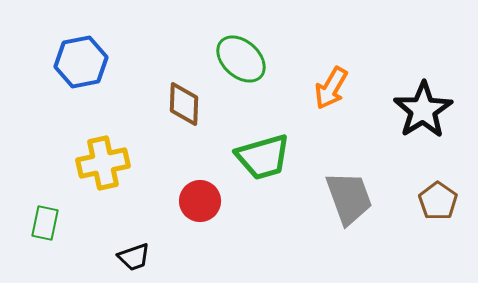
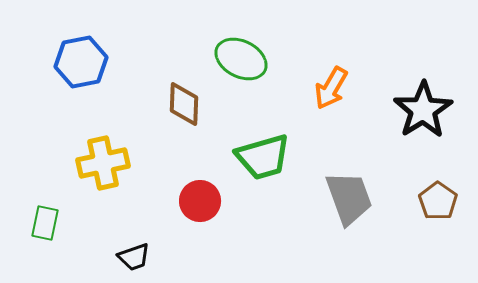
green ellipse: rotated 15 degrees counterclockwise
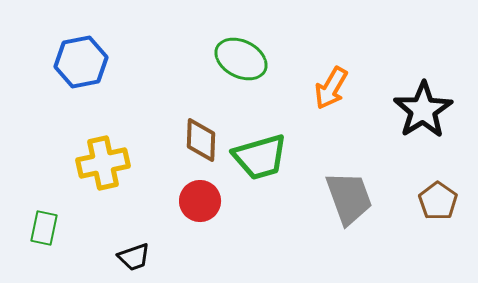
brown diamond: moved 17 px right, 36 px down
green trapezoid: moved 3 px left
green rectangle: moved 1 px left, 5 px down
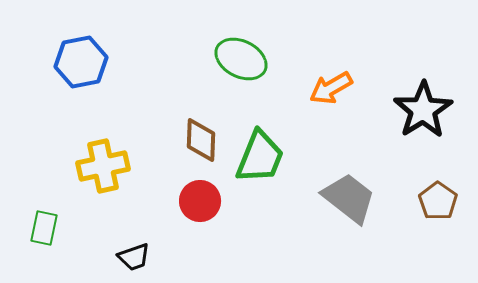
orange arrow: rotated 30 degrees clockwise
green trapezoid: rotated 52 degrees counterclockwise
yellow cross: moved 3 px down
gray trapezoid: rotated 32 degrees counterclockwise
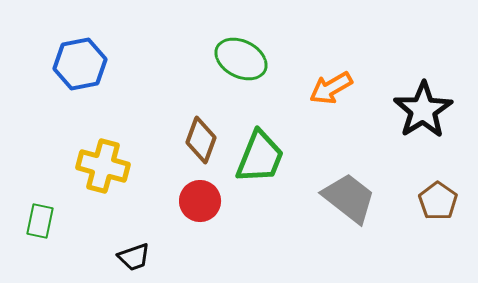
blue hexagon: moved 1 px left, 2 px down
brown diamond: rotated 18 degrees clockwise
yellow cross: rotated 27 degrees clockwise
green rectangle: moved 4 px left, 7 px up
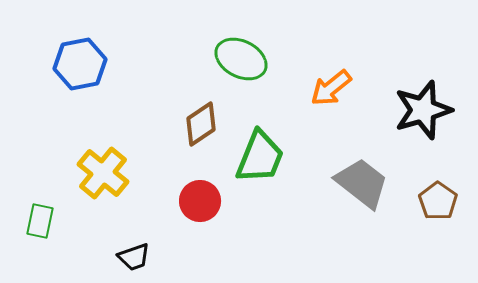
orange arrow: rotated 9 degrees counterclockwise
black star: rotated 16 degrees clockwise
brown diamond: moved 16 px up; rotated 36 degrees clockwise
yellow cross: moved 7 px down; rotated 24 degrees clockwise
gray trapezoid: moved 13 px right, 15 px up
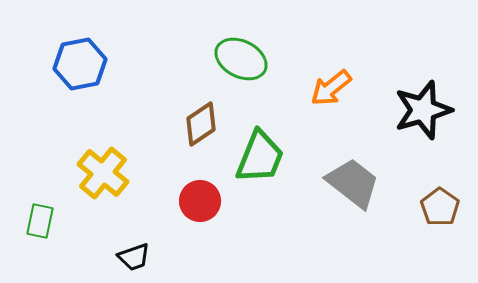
gray trapezoid: moved 9 px left
brown pentagon: moved 2 px right, 6 px down
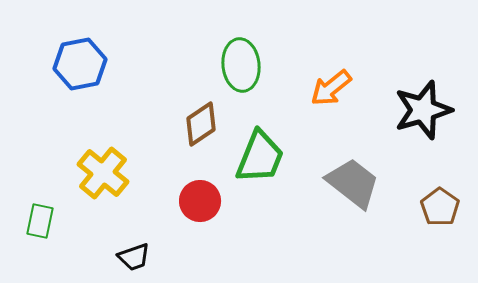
green ellipse: moved 6 px down; rotated 57 degrees clockwise
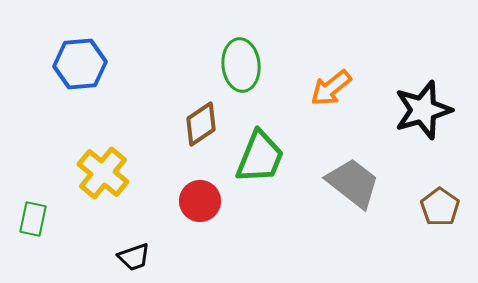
blue hexagon: rotated 6 degrees clockwise
green rectangle: moved 7 px left, 2 px up
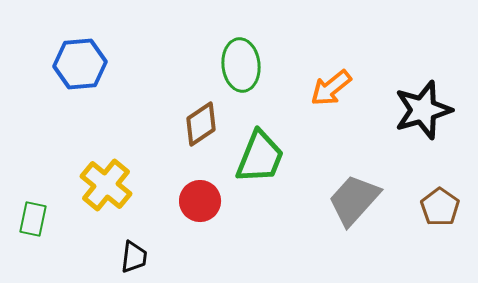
yellow cross: moved 3 px right, 12 px down
gray trapezoid: moved 1 px right, 17 px down; rotated 86 degrees counterclockwise
black trapezoid: rotated 64 degrees counterclockwise
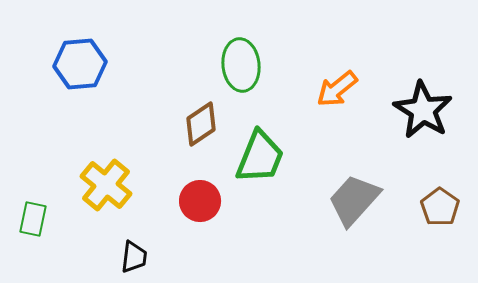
orange arrow: moved 6 px right, 1 px down
black star: rotated 24 degrees counterclockwise
